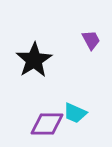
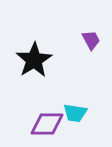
cyan trapezoid: rotated 15 degrees counterclockwise
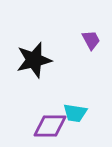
black star: rotated 18 degrees clockwise
purple diamond: moved 3 px right, 2 px down
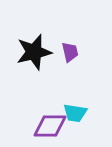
purple trapezoid: moved 21 px left, 12 px down; rotated 15 degrees clockwise
black star: moved 8 px up
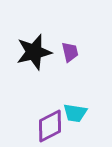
purple diamond: rotated 28 degrees counterclockwise
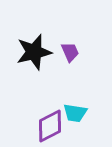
purple trapezoid: rotated 10 degrees counterclockwise
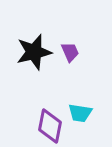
cyan trapezoid: moved 5 px right
purple diamond: rotated 52 degrees counterclockwise
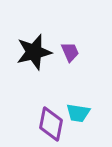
cyan trapezoid: moved 2 px left
purple diamond: moved 1 px right, 2 px up
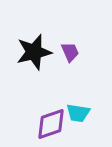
purple diamond: rotated 60 degrees clockwise
